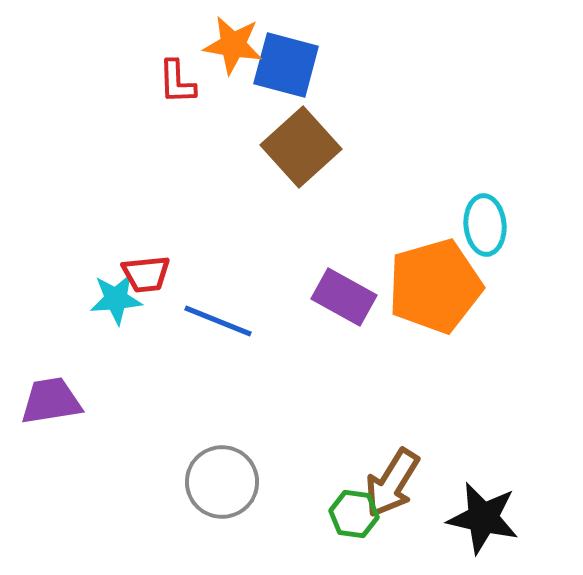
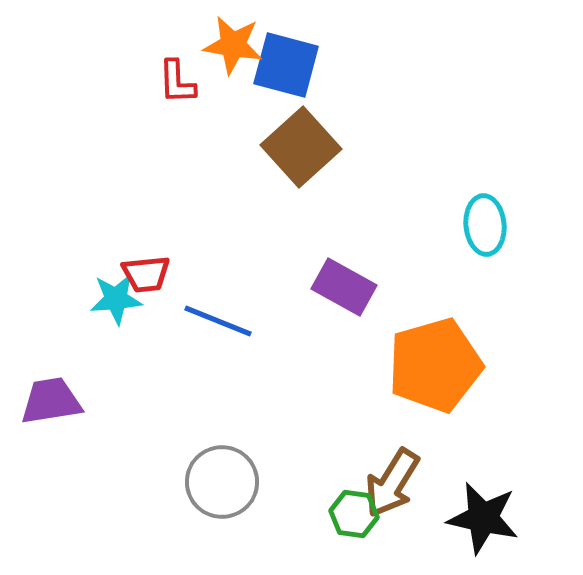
orange pentagon: moved 79 px down
purple rectangle: moved 10 px up
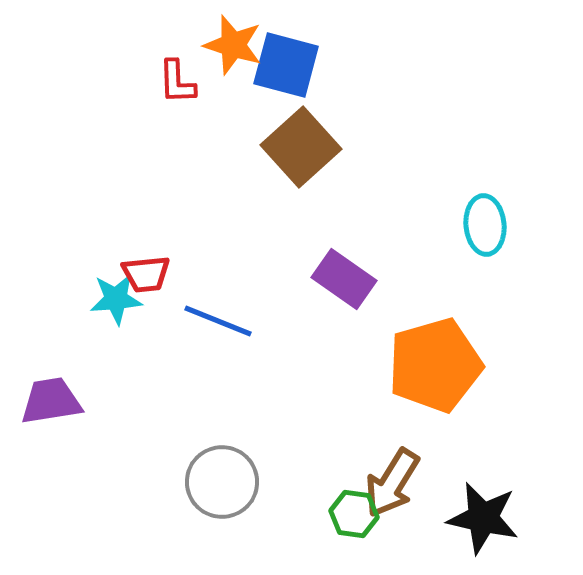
orange star: rotated 8 degrees clockwise
purple rectangle: moved 8 px up; rotated 6 degrees clockwise
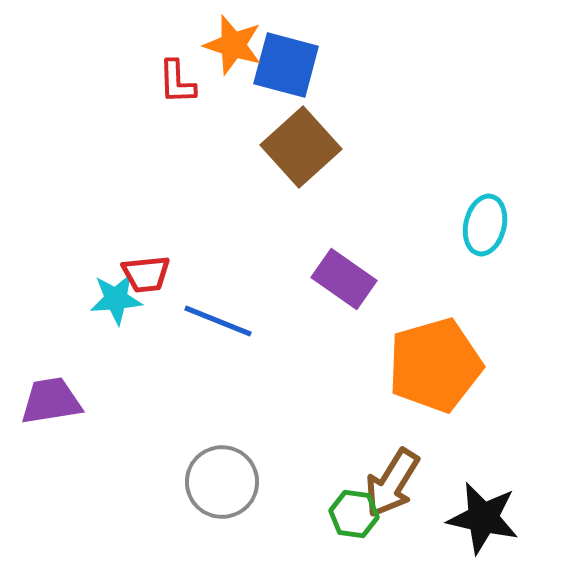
cyan ellipse: rotated 18 degrees clockwise
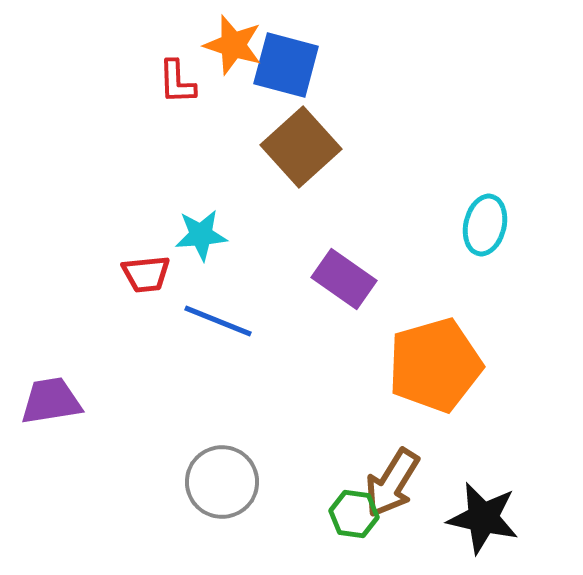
cyan star: moved 85 px right, 64 px up
